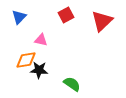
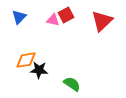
pink triangle: moved 12 px right, 20 px up
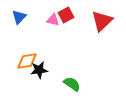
orange diamond: moved 1 px right, 1 px down
black star: rotated 12 degrees counterclockwise
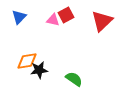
green semicircle: moved 2 px right, 5 px up
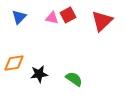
red square: moved 2 px right
pink triangle: moved 1 px left, 2 px up
orange diamond: moved 13 px left, 2 px down
black star: moved 4 px down
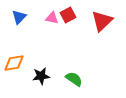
black star: moved 2 px right, 2 px down
